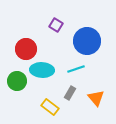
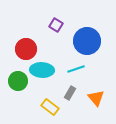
green circle: moved 1 px right
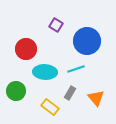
cyan ellipse: moved 3 px right, 2 px down
green circle: moved 2 px left, 10 px down
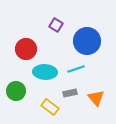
gray rectangle: rotated 48 degrees clockwise
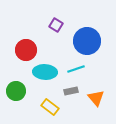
red circle: moved 1 px down
gray rectangle: moved 1 px right, 2 px up
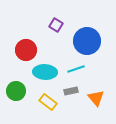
yellow rectangle: moved 2 px left, 5 px up
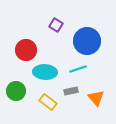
cyan line: moved 2 px right
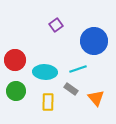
purple square: rotated 24 degrees clockwise
blue circle: moved 7 px right
red circle: moved 11 px left, 10 px down
gray rectangle: moved 2 px up; rotated 48 degrees clockwise
yellow rectangle: rotated 54 degrees clockwise
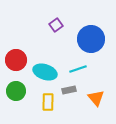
blue circle: moved 3 px left, 2 px up
red circle: moved 1 px right
cyan ellipse: rotated 15 degrees clockwise
gray rectangle: moved 2 px left, 1 px down; rotated 48 degrees counterclockwise
